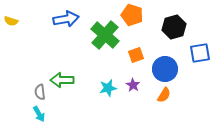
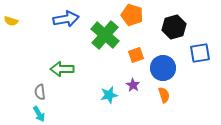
blue circle: moved 2 px left, 1 px up
green arrow: moved 11 px up
cyan star: moved 1 px right, 7 px down
orange semicircle: rotated 49 degrees counterclockwise
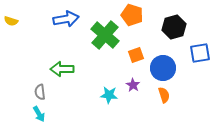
cyan star: rotated 18 degrees clockwise
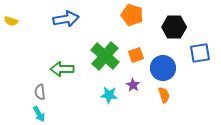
black hexagon: rotated 15 degrees clockwise
green cross: moved 21 px down
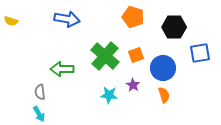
orange pentagon: moved 1 px right, 2 px down
blue arrow: moved 1 px right; rotated 20 degrees clockwise
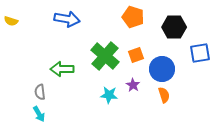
blue circle: moved 1 px left, 1 px down
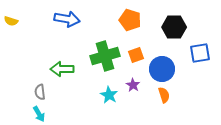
orange pentagon: moved 3 px left, 3 px down
green cross: rotated 32 degrees clockwise
cyan star: rotated 24 degrees clockwise
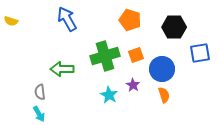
blue arrow: rotated 130 degrees counterclockwise
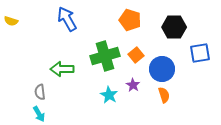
orange square: rotated 21 degrees counterclockwise
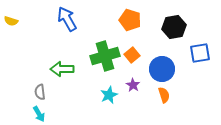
black hexagon: rotated 10 degrees counterclockwise
orange square: moved 4 px left
cyan star: rotated 18 degrees clockwise
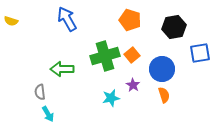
cyan star: moved 2 px right, 3 px down; rotated 12 degrees clockwise
cyan arrow: moved 9 px right
